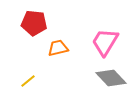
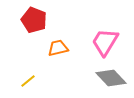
red pentagon: moved 3 px up; rotated 15 degrees clockwise
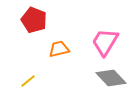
orange trapezoid: moved 1 px right, 1 px down
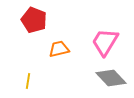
yellow line: rotated 42 degrees counterclockwise
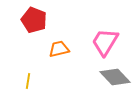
gray diamond: moved 4 px right, 1 px up
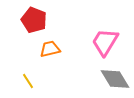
orange trapezoid: moved 9 px left
gray diamond: moved 2 px down; rotated 12 degrees clockwise
yellow line: rotated 42 degrees counterclockwise
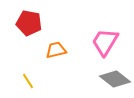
red pentagon: moved 5 px left, 3 px down; rotated 10 degrees counterclockwise
orange trapezoid: moved 6 px right, 1 px down
gray diamond: rotated 20 degrees counterclockwise
